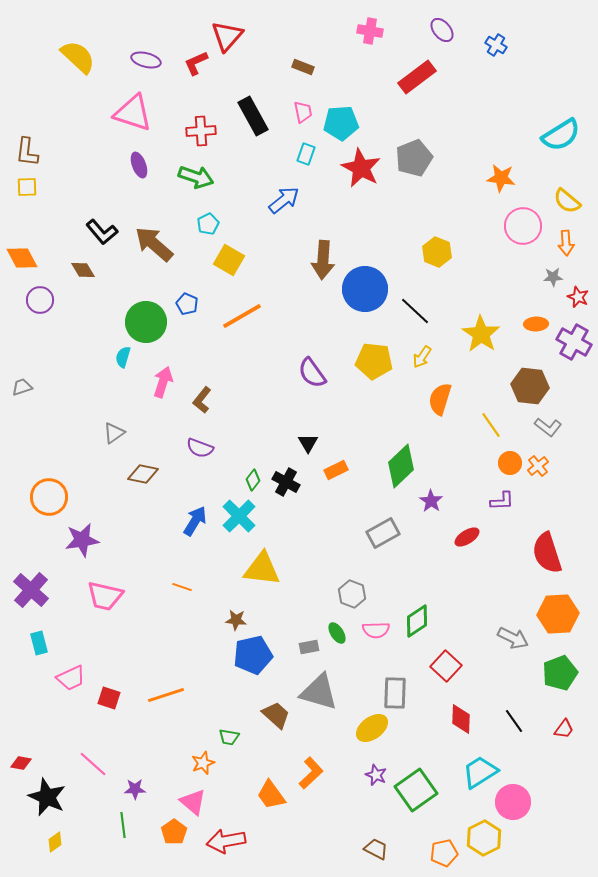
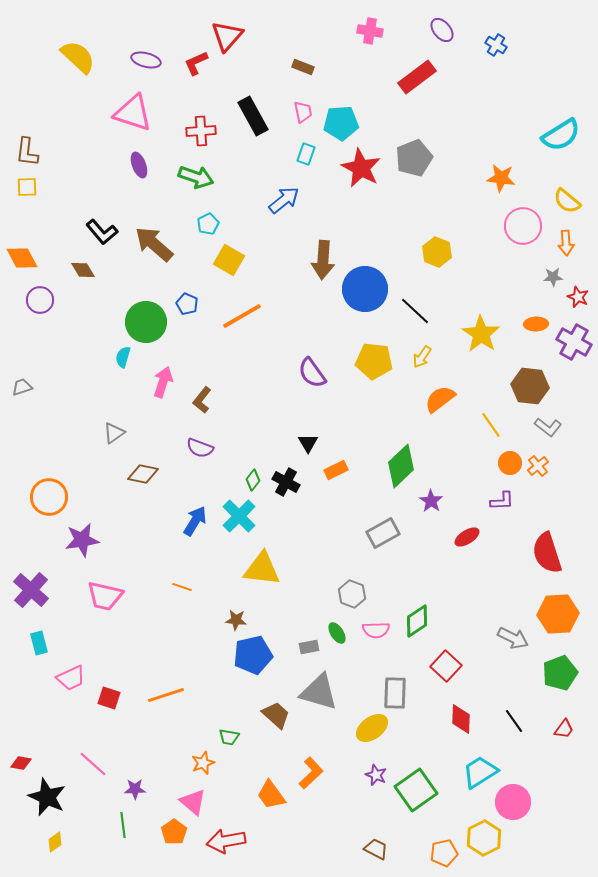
orange semicircle at (440, 399): rotated 36 degrees clockwise
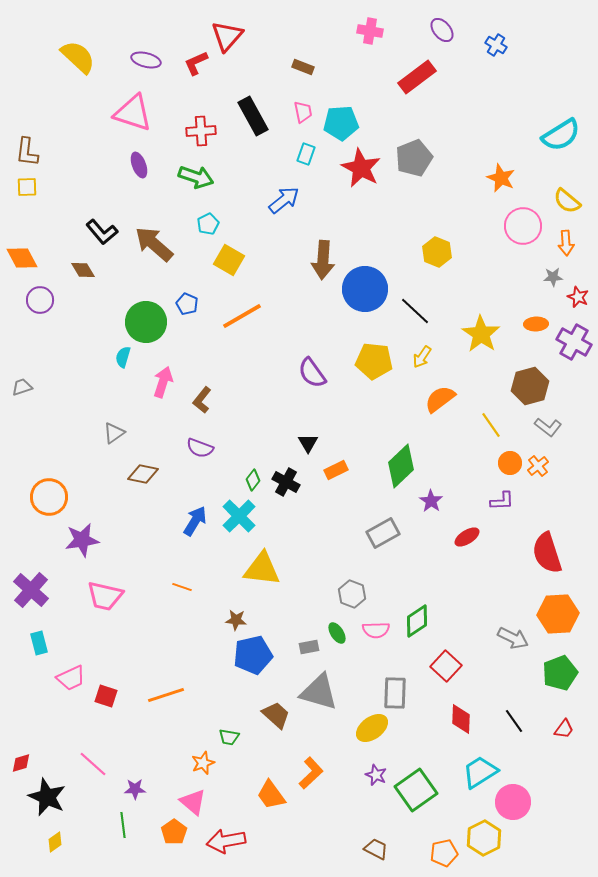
orange star at (501, 178): rotated 16 degrees clockwise
brown hexagon at (530, 386): rotated 21 degrees counterclockwise
red square at (109, 698): moved 3 px left, 2 px up
red diamond at (21, 763): rotated 25 degrees counterclockwise
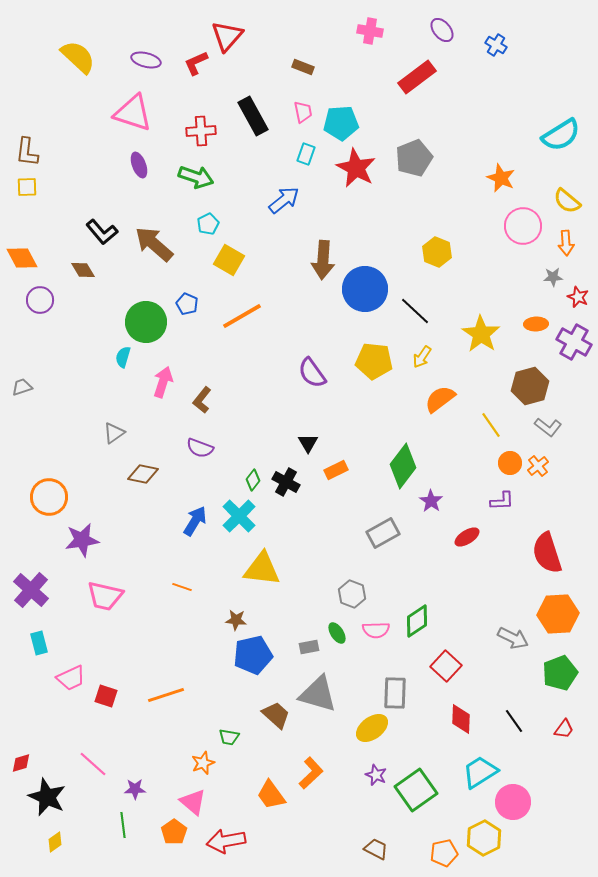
red star at (361, 168): moved 5 px left
green diamond at (401, 466): moved 2 px right; rotated 9 degrees counterclockwise
gray triangle at (319, 692): moved 1 px left, 2 px down
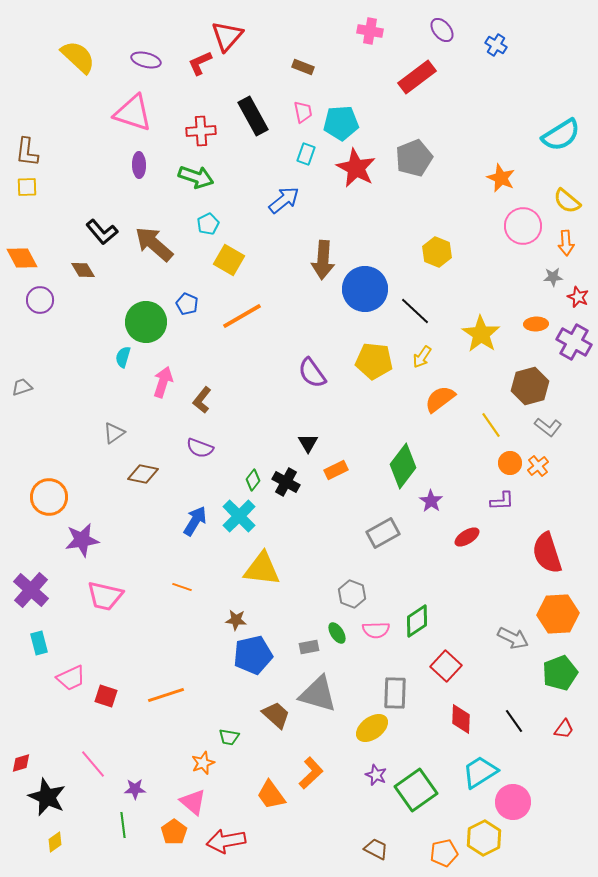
red L-shape at (196, 63): moved 4 px right
purple ellipse at (139, 165): rotated 20 degrees clockwise
pink line at (93, 764): rotated 8 degrees clockwise
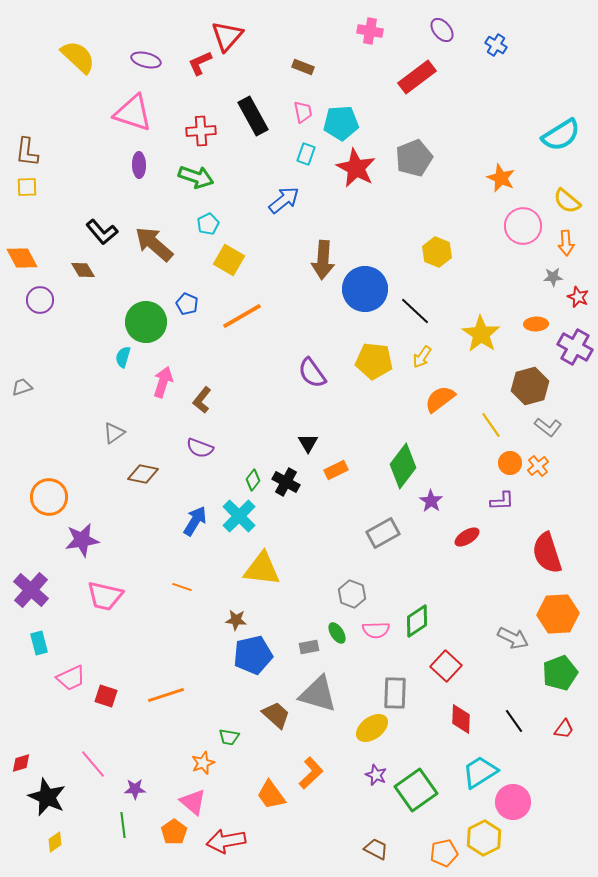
purple cross at (574, 342): moved 1 px right, 5 px down
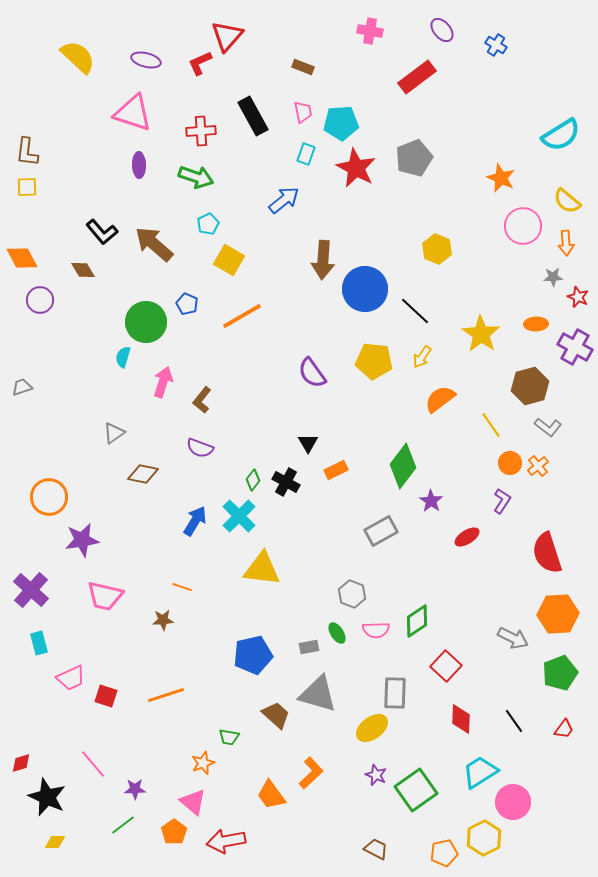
yellow hexagon at (437, 252): moved 3 px up
purple L-shape at (502, 501): rotated 55 degrees counterclockwise
gray rectangle at (383, 533): moved 2 px left, 2 px up
brown star at (236, 620): moved 73 px left; rotated 10 degrees counterclockwise
green line at (123, 825): rotated 60 degrees clockwise
yellow diamond at (55, 842): rotated 35 degrees clockwise
